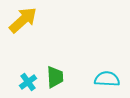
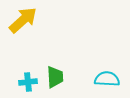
cyan cross: rotated 30 degrees clockwise
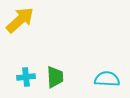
yellow arrow: moved 3 px left
cyan cross: moved 2 px left, 5 px up
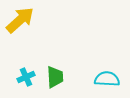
cyan cross: rotated 18 degrees counterclockwise
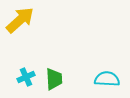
green trapezoid: moved 1 px left, 2 px down
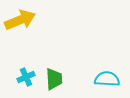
yellow arrow: rotated 20 degrees clockwise
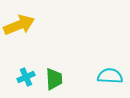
yellow arrow: moved 1 px left, 5 px down
cyan semicircle: moved 3 px right, 3 px up
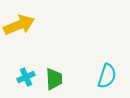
cyan semicircle: moved 3 px left; rotated 105 degrees clockwise
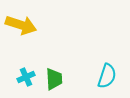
yellow arrow: moved 2 px right; rotated 40 degrees clockwise
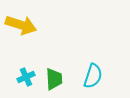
cyan semicircle: moved 14 px left
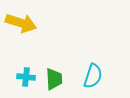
yellow arrow: moved 2 px up
cyan cross: rotated 30 degrees clockwise
